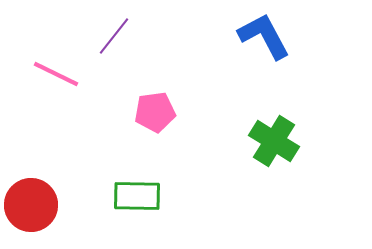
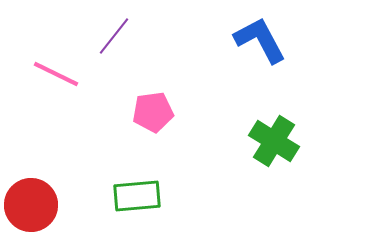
blue L-shape: moved 4 px left, 4 px down
pink pentagon: moved 2 px left
green rectangle: rotated 6 degrees counterclockwise
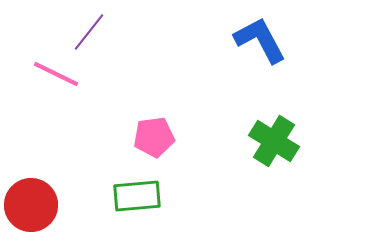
purple line: moved 25 px left, 4 px up
pink pentagon: moved 1 px right, 25 px down
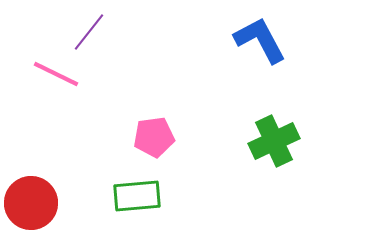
green cross: rotated 33 degrees clockwise
red circle: moved 2 px up
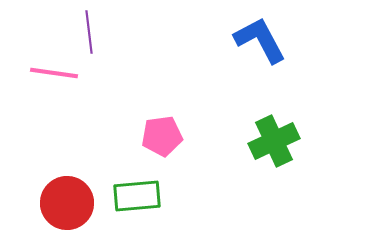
purple line: rotated 45 degrees counterclockwise
pink line: moved 2 px left, 1 px up; rotated 18 degrees counterclockwise
pink pentagon: moved 8 px right, 1 px up
red circle: moved 36 px right
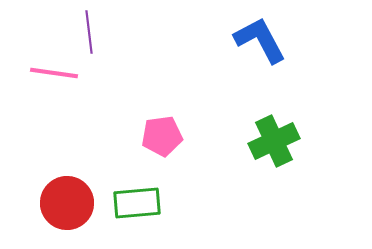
green rectangle: moved 7 px down
